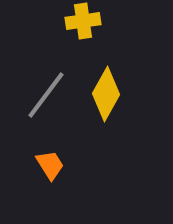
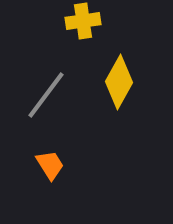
yellow diamond: moved 13 px right, 12 px up
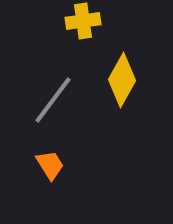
yellow diamond: moved 3 px right, 2 px up
gray line: moved 7 px right, 5 px down
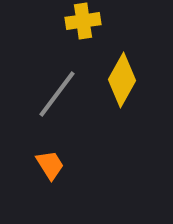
gray line: moved 4 px right, 6 px up
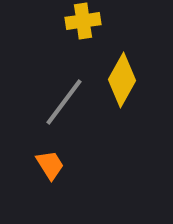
gray line: moved 7 px right, 8 px down
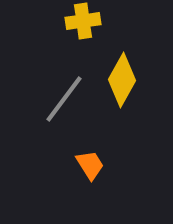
gray line: moved 3 px up
orange trapezoid: moved 40 px right
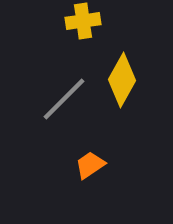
gray line: rotated 8 degrees clockwise
orange trapezoid: rotated 92 degrees counterclockwise
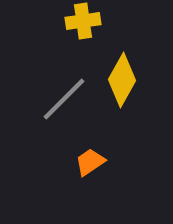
orange trapezoid: moved 3 px up
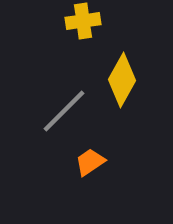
gray line: moved 12 px down
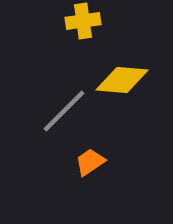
yellow diamond: rotated 66 degrees clockwise
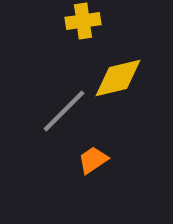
yellow diamond: moved 4 px left, 2 px up; rotated 18 degrees counterclockwise
orange trapezoid: moved 3 px right, 2 px up
